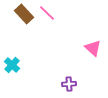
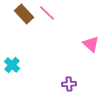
pink triangle: moved 2 px left, 4 px up
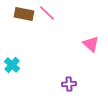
brown rectangle: rotated 36 degrees counterclockwise
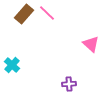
brown rectangle: rotated 60 degrees counterclockwise
